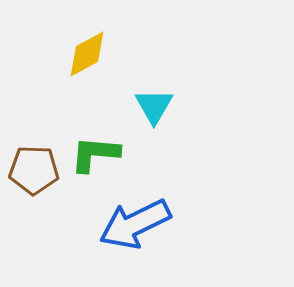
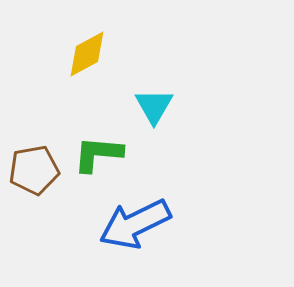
green L-shape: moved 3 px right
brown pentagon: rotated 12 degrees counterclockwise
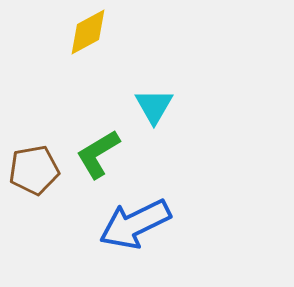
yellow diamond: moved 1 px right, 22 px up
green L-shape: rotated 36 degrees counterclockwise
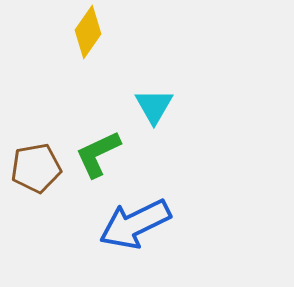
yellow diamond: rotated 27 degrees counterclockwise
green L-shape: rotated 6 degrees clockwise
brown pentagon: moved 2 px right, 2 px up
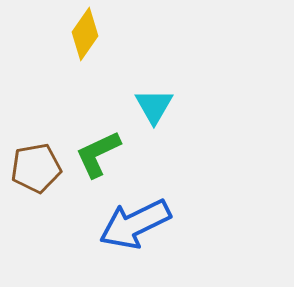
yellow diamond: moved 3 px left, 2 px down
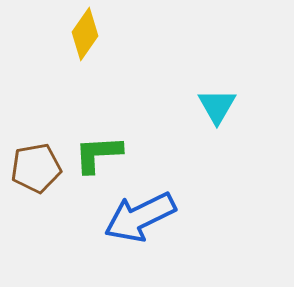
cyan triangle: moved 63 px right
green L-shape: rotated 22 degrees clockwise
blue arrow: moved 5 px right, 7 px up
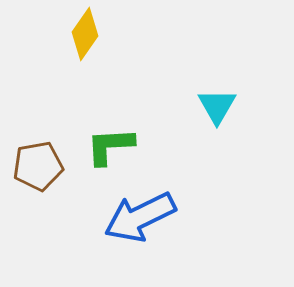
green L-shape: moved 12 px right, 8 px up
brown pentagon: moved 2 px right, 2 px up
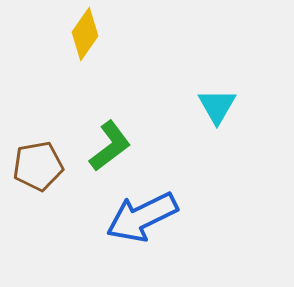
green L-shape: rotated 146 degrees clockwise
blue arrow: moved 2 px right
